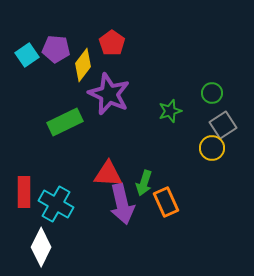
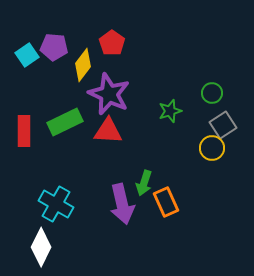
purple pentagon: moved 2 px left, 2 px up
red triangle: moved 43 px up
red rectangle: moved 61 px up
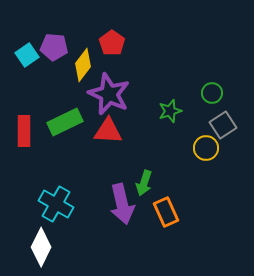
yellow circle: moved 6 px left
orange rectangle: moved 10 px down
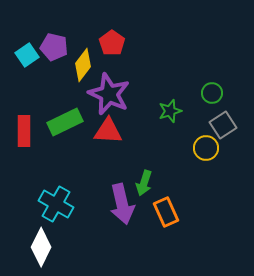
purple pentagon: rotated 8 degrees clockwise
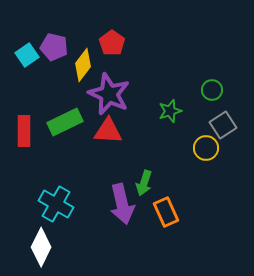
green circle: moved 3 px up
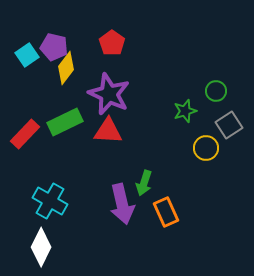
yellow diamond: moved 17 px left, 3 px down
green circle: moved 4 px right, 1 px down
green star: moved 15 px right
gray square: moved 6 px right
red rectangle: moved 1 px right, 3 px down; rotated 44 degrees clockwise
cyan cross: moved 6 px left, 3 px up
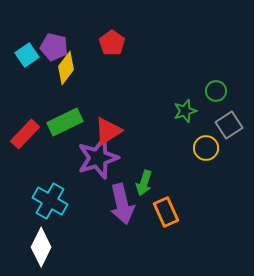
purple star: moved 11 px left, 64 px down; rotated 30 degrees clockwise
red triangle: rotated 36 degrees counterclockwise
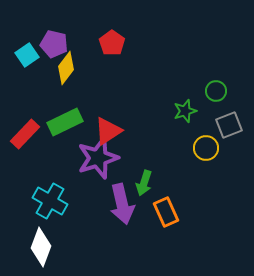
purple pentagon: moved 3 px up
gray square: rotated 12 degrees clockwise
white diamond: rotated 6 degrees counterclockwise
